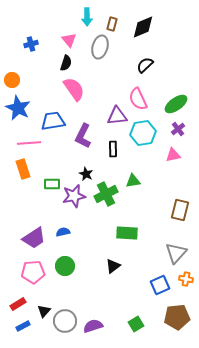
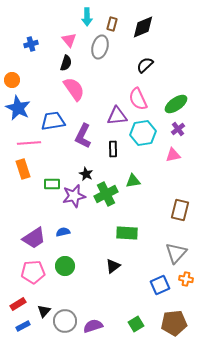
brown pentagon at (177, 317): moved 3 px left, 6 px down
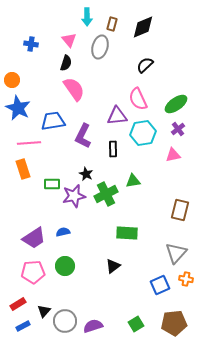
blue cross at (31, 44): rotated 24 degrees clockwise
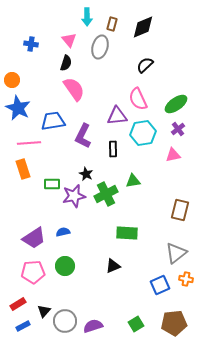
gray triangle at (176, 253): rotated 10 degrees clockwise
black triangle at (113, 266): rotated 14 degrees clockwise
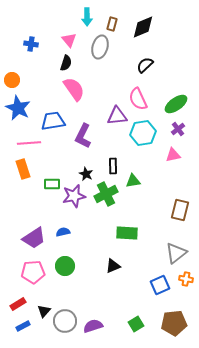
black rectangle at (113, 149): moved 17 px down
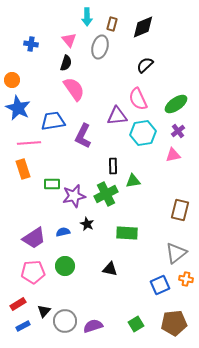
purple cross at (178, 129): moved 2 px down
black star at (86, 174): moved 1 px right, 50 px down
black triangle at (113, 266): moved 3 px left, 3 px down; rotated 35 degrees clockwise
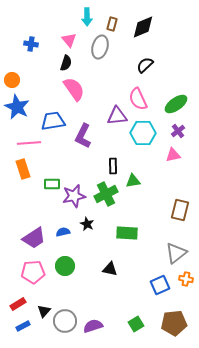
blue star at (18, 108): moved 1 px left, 1 px up
cyan hexagon at (143, 133): rotated 10 degrees clockwise
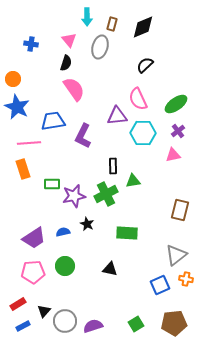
orange circle at (12, 80): moved 1 px right, 1 px up
gray triangle at (176, 253): moved 2 px down
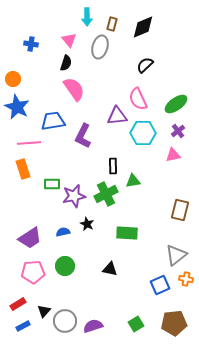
purple trapezoid at (34, 238): moved 4 px left
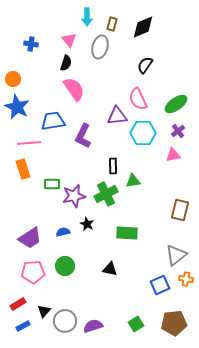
black semicircle at (145, 65): rotated 12 degrees counterclockwise
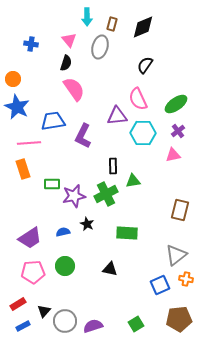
brown pentagon at (174, 323): moved 5 px right, 4 px up
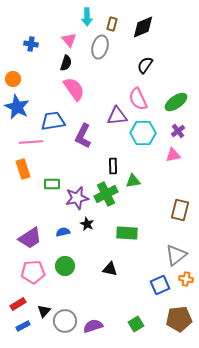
green ellipse at (176, 104): moved 2 px up
pink line at (29, 143): moved 2 px right, 1 px up
purple star at (74, 196): moved 3 px right, 2 px down
